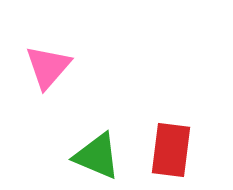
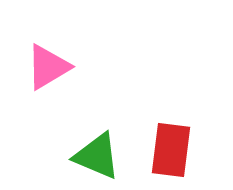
pink triangle: rotated 18 degrees clockwise
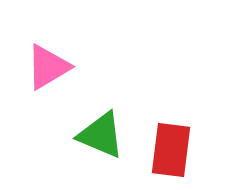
green triangle: moved 4 px right, 21 px up
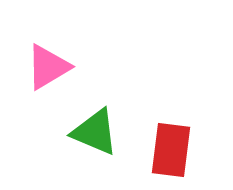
green triangle: moved 6 px left, 3 px up
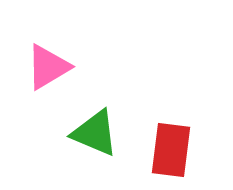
green triangle: moved 1 px down
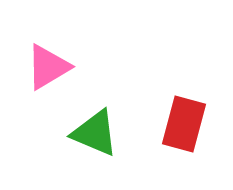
red rectangle: moved 13 px right, 26 px up; rotated 8 degrees clockwise
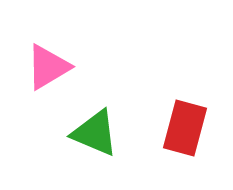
red rectangle: moved 1 px right, 4 px down
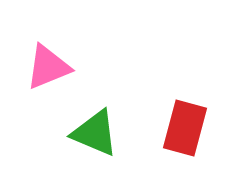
pink triangle: rotated 9 degrees clockwise
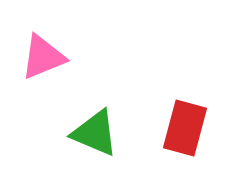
pink triangle: moved 5 px left, 10 px up
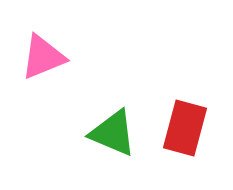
green triangle: moved 18 px right
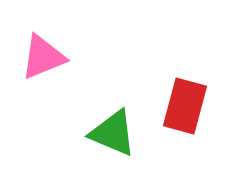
red rectangle: moved 22 px up
